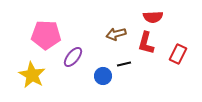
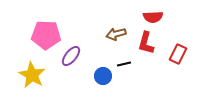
purple ellipse: moved 2 px left, 1 px up
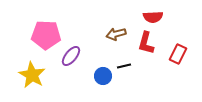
black line: moved 2 px down
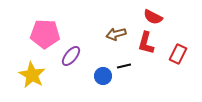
red semicircle: rotated 30 degrees clockwise
pink pentagon: moved 1 px left, 1 px up
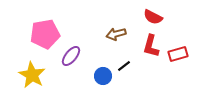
pink pentagon: rotated 12 degrees counterclockwise
red L-shape: moved 5 px right, 3 px down
red rectangle: rotated 48 degrees clockwise
black line: rotated 24 degrees counterclockwise
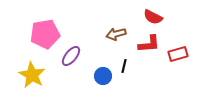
red L-shape: moved 2 px left, 2 px up; rotated 110 degrees counterclockwise
black line: rotated 40 degrees counterclockwise
